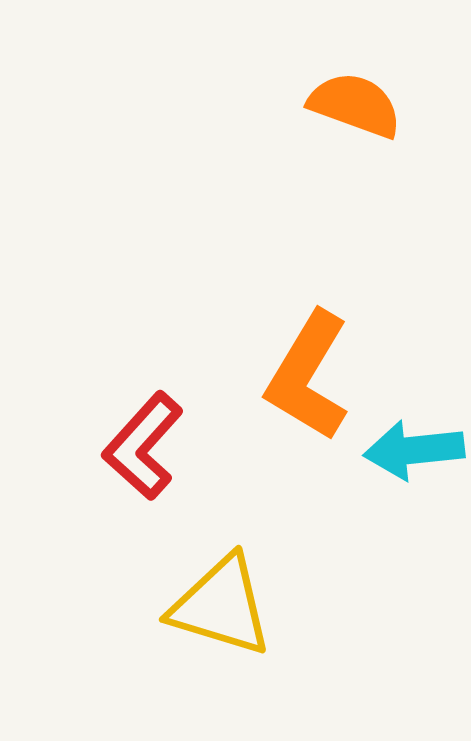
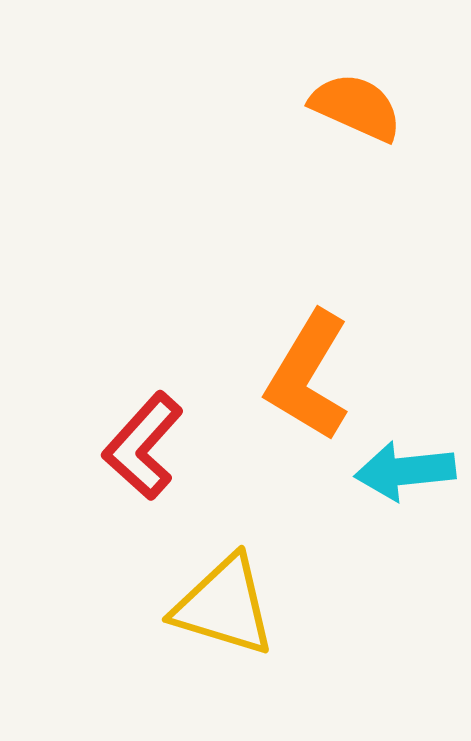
orange semicircle: moved 1 px right, 2 px down; rotated 4 degrees clockwise
cyan arrow: moved 9 px left, 21 px down
yellow triangle: moved 3 px right
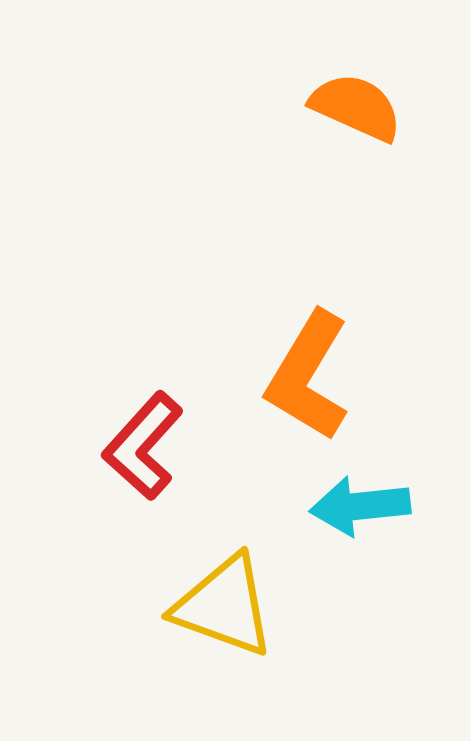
cyan arrow: moved 45 px left, 35 px down
yellow triangle: rotated 3 degrees clockwise
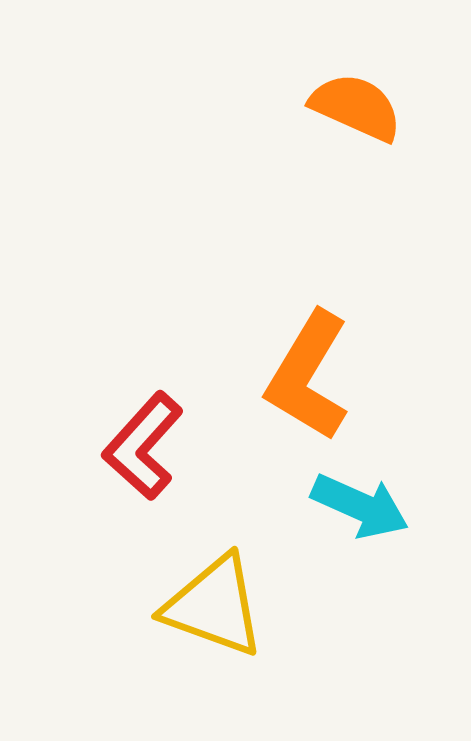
cyan arrow: rotated 150 degrees counterclockwise
yellow triangle: moved 10 px left
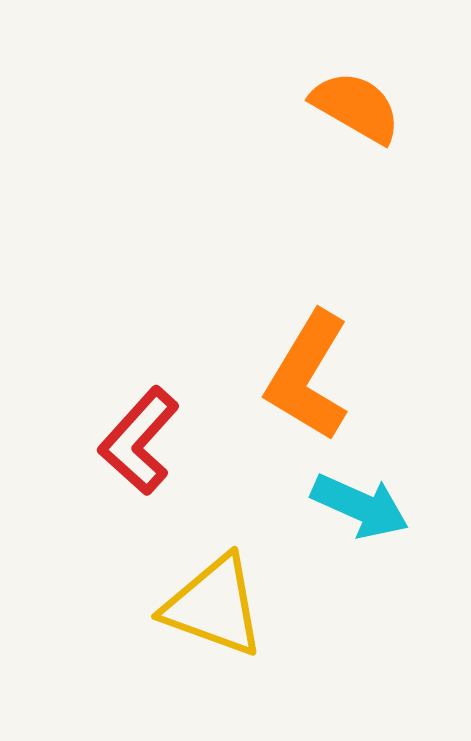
orange semicircle: rotated 6 degrees clockwise
red L-shape: moved 4 px left, 5 px up
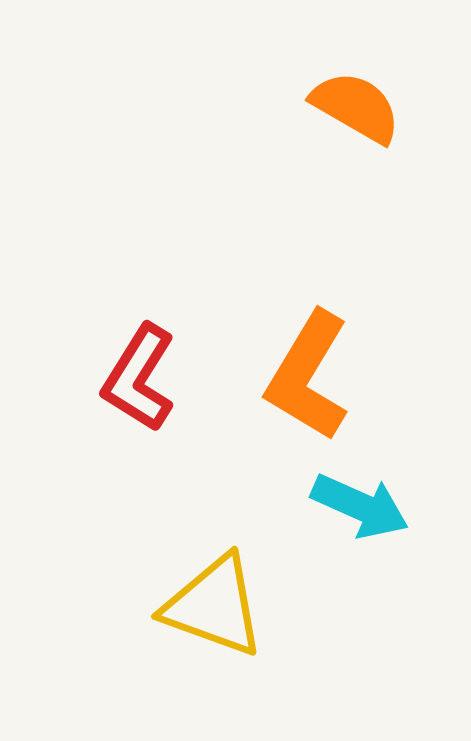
red L-shape: moved 63 px up; rotated 10 degrees counterclockwise
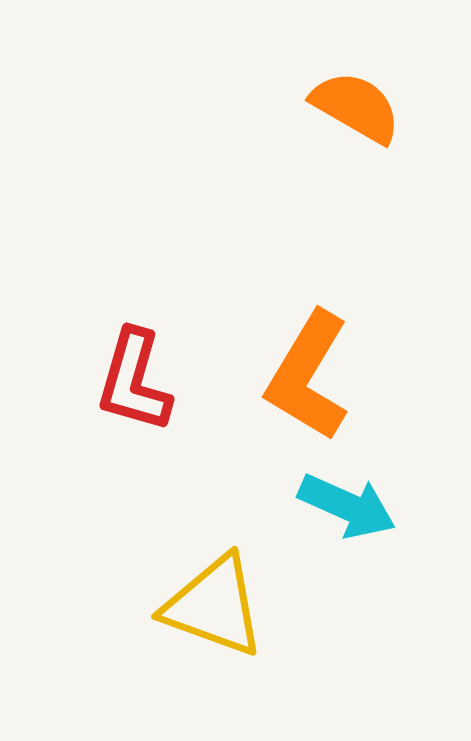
red L-shape: moved 5 px left, 3 px down; rotated 16 degrees counterclockwise
cyan arrow: moved 13 px left
